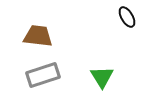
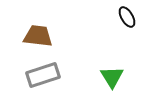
green triangle: moved 10 px right
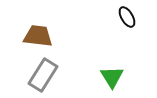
gray rectangle: rotated 40 degrees counterclockwise
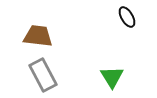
gray rectangle: rotated 60 degrees counterclockwise
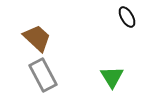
brown trapezoid: moved 1 px left, 2 px down; rotated 36 degrees clockwise
